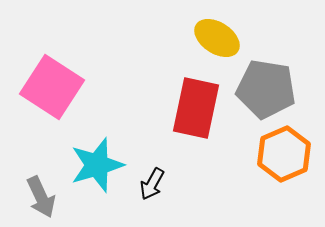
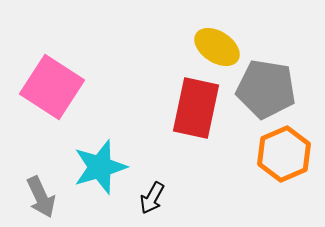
yellow ellipse: moved 9 px down
cyan star: moved 3 px right, 2 px down
black arrow: moved 14 px down
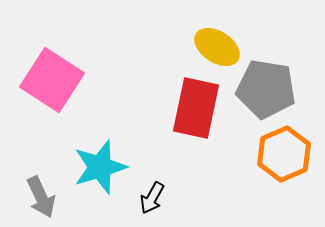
pink square: moved 7 px up
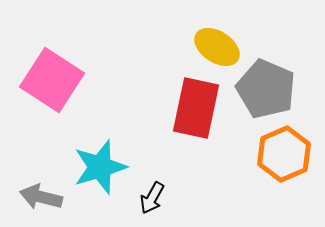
gray pentagon: rotated 14 degrees clockwise
gray arrow: rotated 129 degrees clockwise
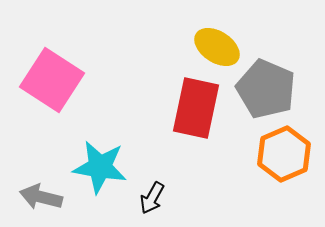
cyan star: rotated 26 degrees clockwise
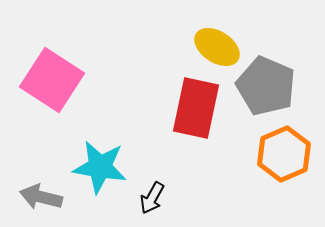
gray pentagon: moved 3 px up
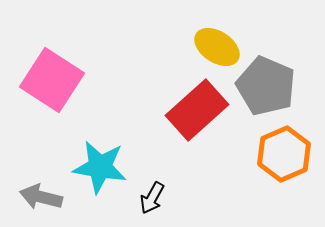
red rectangle: moved 1 px right, 2 px down; rotated 36 degrees clockwise
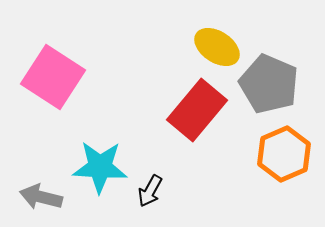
pink square: moved 1 px right, 3 px up
gray pentagon: moved 3 px right, 2 px up
red rectangle: rotated 8 degrees counterclockwise
cyan star: rotated 6 degrees counterclockwise
black arrow: moved 2 px left, 7 px up
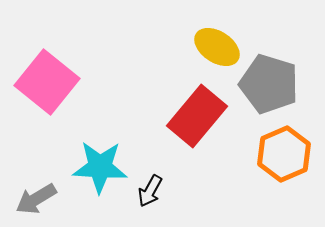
pink square: moved 6 px left, 5 px down; rotated 6 degrees clockwise
gray pentagon: rotated 6 degrees counterclockwise
red rectangle: moved 6 px down
gray arrow: moved 5 px left, 2 px down; rotated 45 degrees counterclockwise
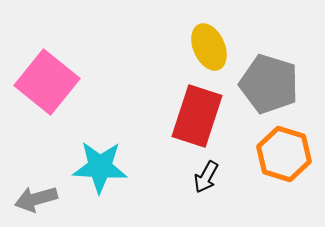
yellow ellipse: moved 8 px left; rotated 33 degrees clockwise
red rectangle: rotated 22 degrees counterclockwise
orange hexagon: rotated 20 degrees counterclockwise
black arrow: moved 56 px right, 14 px up
gray arrow: rotated 15 degrees clockwise
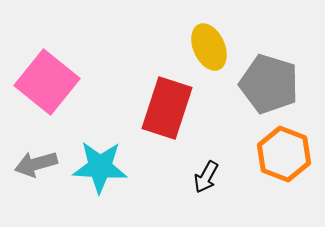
red rectangle: moved 30 px left, 8 px up
orange hexagon: rotated 4 degrees clockwise
gray arrow: moved 35 px up
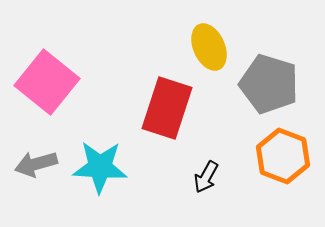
orange hexagon: moved 1 px left, 2 px down
